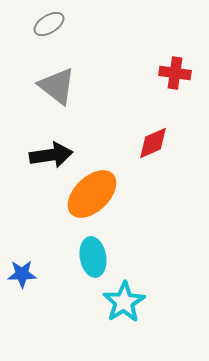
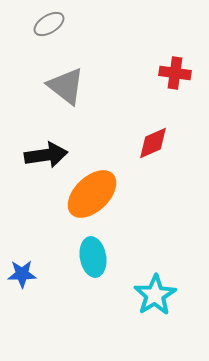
gray triangle: moved 9 px right
black arrow: moved 5 px left
cyan star: moved 31 px right, 7 px up
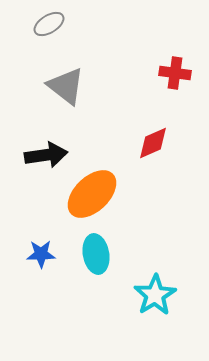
cyan ellipse: moved 3 px right, 3 px up
blue star: moved 19 px right, 20 px up
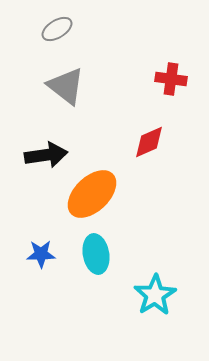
gray ellipse: moved 8 px right, 5 px down
red cross: moved 4 px left, 6 px down
red diamond: moved 4 px left, 1 px up
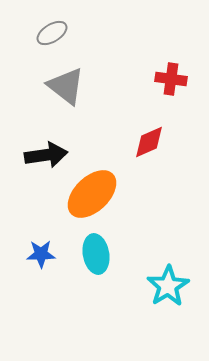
gray ellipse: moved 5 px left, 4 px down
cyan star: moved 13 px right, 9 px up
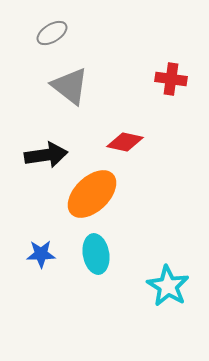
gray triangle: moved 4 px right
red diamond: moved 24 px left; rotated 36 degrees clockwise
cyan star: rotated 9 degrees counterclockwise
